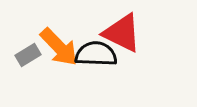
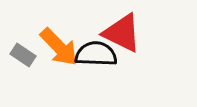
gray rectangle: moved 5 px left; rotated 65 degrees clockwise
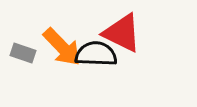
orange arrow: moved 3 px right
gray rectangle: moved 2 px up; rotated 15 degrees counterclockwise
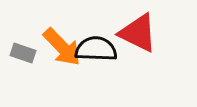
red triangle: moved 16 px right
black semicircle: moved 5 px up
